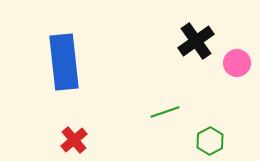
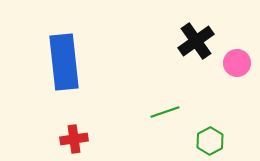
red cross: moved 1 px up; rotated 32 degrees clockwise
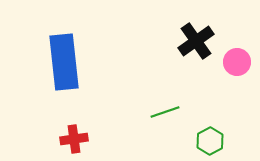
pink circle: moved 1 px up
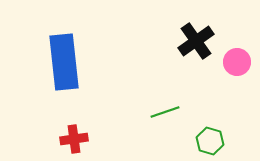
green hexagon: rotated 16 degrees counterclockwise
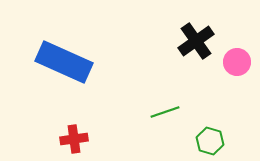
blue rectangle: rotated 60 degrees counterclockwise
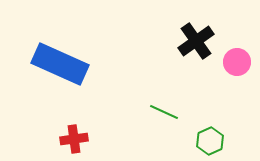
blue rectangle: moved 4 px left, 2 px down
green line: moved 1 px left; rotated 44 degrees clockwise
green hexagon: rotated 20 degrees clockwise
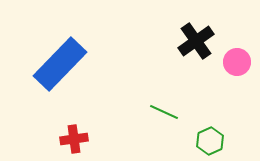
blue rectangle: rotated 70 degrees counterclockwise
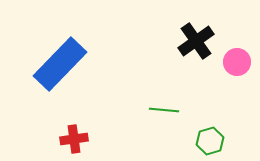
green line: moved 2 px up; rotated 20 degrees counterclockwise
green hexagon: rotated 8 degrees clockwise
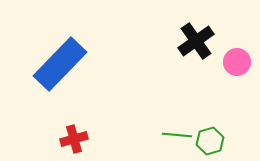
green line: moved 13 px right, 25 px down
red cross: rotated 8 degrees counterclockwise
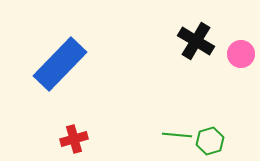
black cross: rotated 24 degrees counterclockwise
pink circle: moved 4 px right, 8 px up
